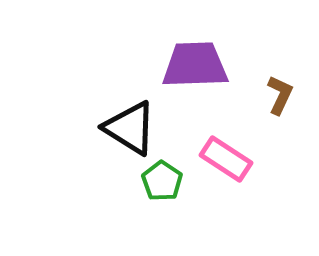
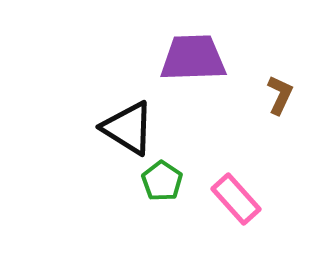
purple trapezoid: moved 2 px left, 7 px up
black triangle: moved 2 px left
pink rectangle: moved 10 px right, 40 px down; rotated 15 degrees clockwise
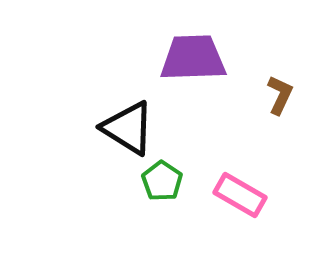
pink rectangle: moved 4 px right, 4 px up; rotated 18 degrees counterclockwise
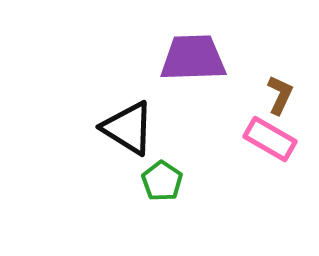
pink rectangle: moved 30 px right, 56 px up
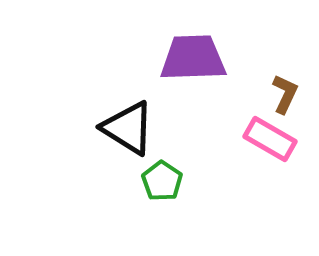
brown L-shape: moved 5 px right, 1 px up
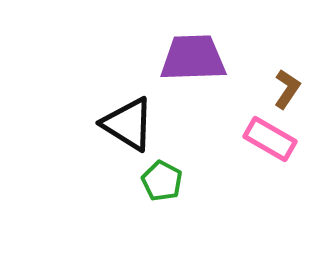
brown L-shape: moved 2 px right, 5 px up; rotated 9 degrees clockwise
black triangle: moved 4 px up
green pentagon: rotated 6 degrees counterclockwise
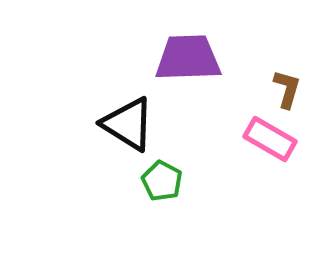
purple trapezoid: moved 5 px left
brown L-shape: rotated 18 degrees counterclockwise
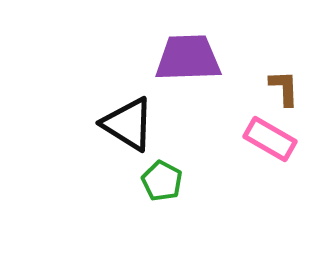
brown L-shape: moved 3 px left, 1 px up; rotated 18 degrees counterclockwise
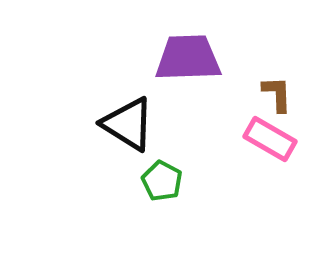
brown L-shape: moved 7 px left, 6 px down
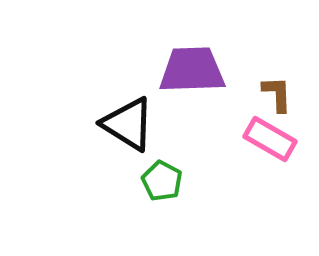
purple trapezoid: moved 4 px right, 12 px down
